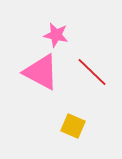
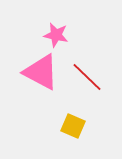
red line: moved 5 px left, 5 px down
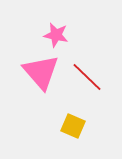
pink triangle: rotated 21 degrees clockwise
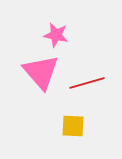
red line: moved 6 px down; rotated 60 degrees counterclockwise
yellow square: rotated 20 degrees counterclockwise
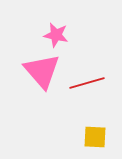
pink triangle: moved 1 px right, 1 px up
yellow square: moved 22 px right, 11 px down
